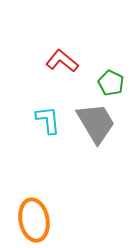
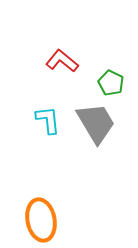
orange ellipse: moved 7 px right
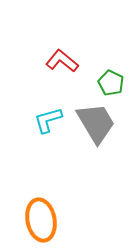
cyan L-shape: rotated 100 degrees counterclockwise
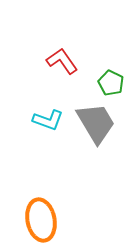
red L-shape: rotated 16 degrees clockwise
cyan L-shape: rotated 144 degrees counterclockwise
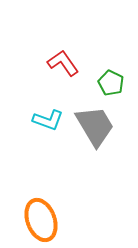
red L-shape: moved 1 px right, 2 px down
gray trapezoid: moved 1 px left, 3 px down
orange ellipse: rotated 9 degrees counterclockwise
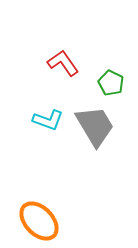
orange ellipse: moved 2 px left, 1 px down; rotated 24 degrees counterclockwise
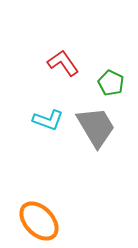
gray trapezoid: moved 1 px right, 1 px down
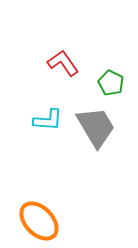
cyan L-shape: rotated 16 degrees counterclockwise
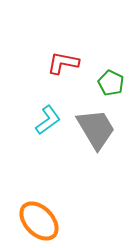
red L-shape: rotated 44 degrees counterclockwise
cyan L-shape: rotated 40 degrees counterclockwise
gray trapezoid: moved 2 px down
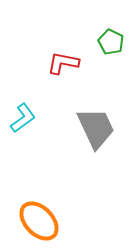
green pentagon: moved 41 px up
cyan L-shape: moved 25 px left, 2 px up
gray trapezoid: moved 1 px up; rotated 6 degrees clockwise
